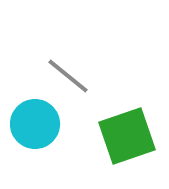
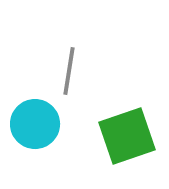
gray line: moved 1 px right, 5 px up; rotated 60 degrees clockwise
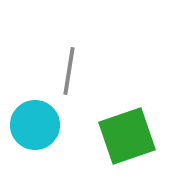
cyan circle: moved 1 px down
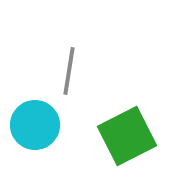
green square: rotated 8 degrees counterclockwise
